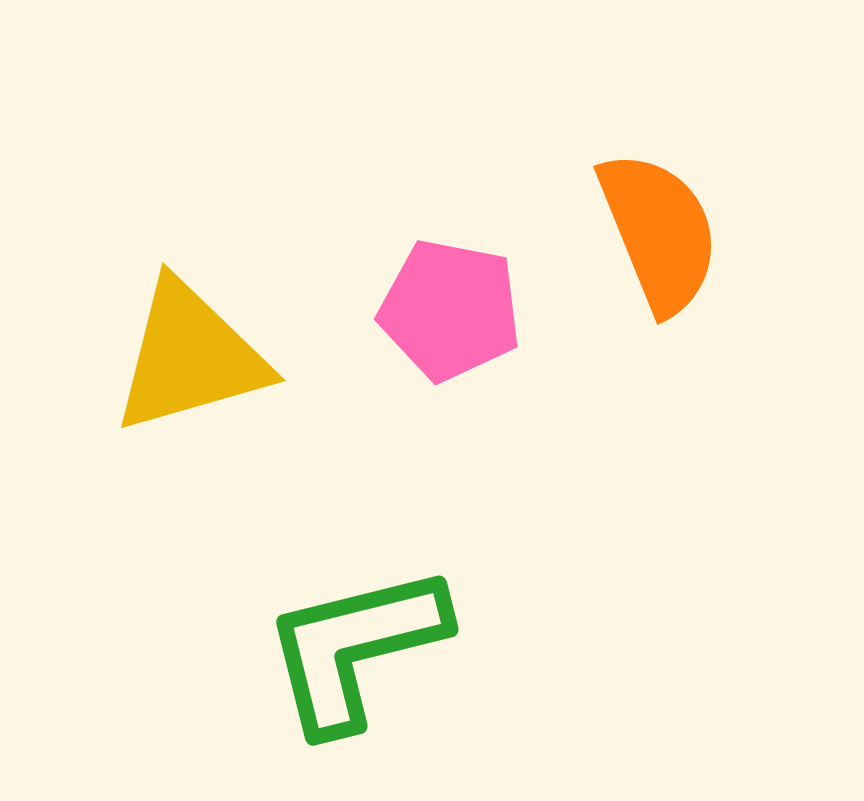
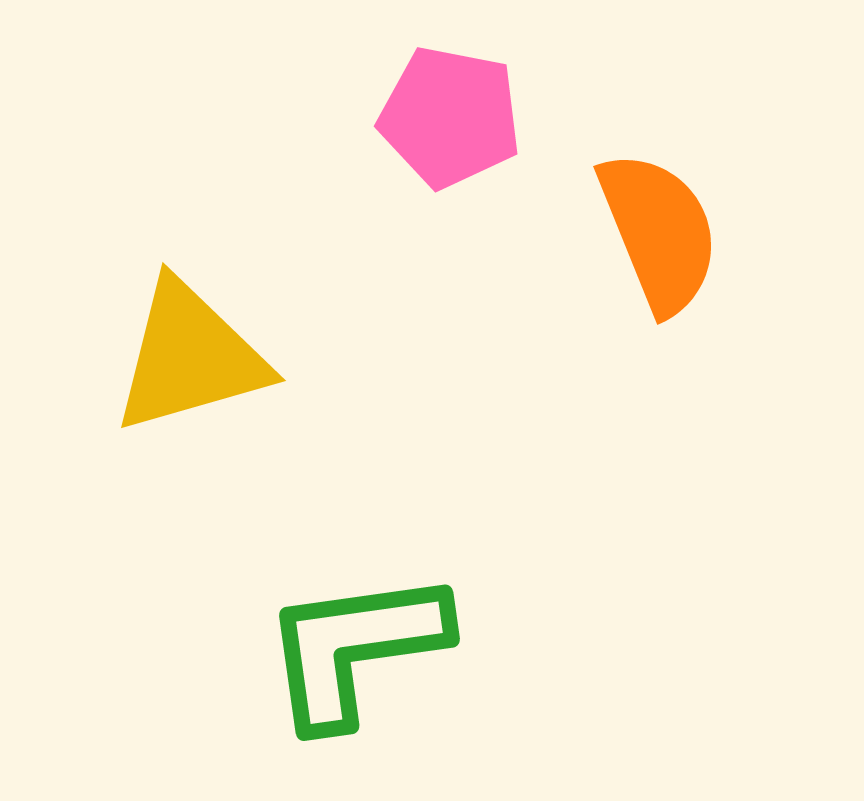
pink pentagon: moved 193 px up
green L-shape: rotated 6 degrees clockwise
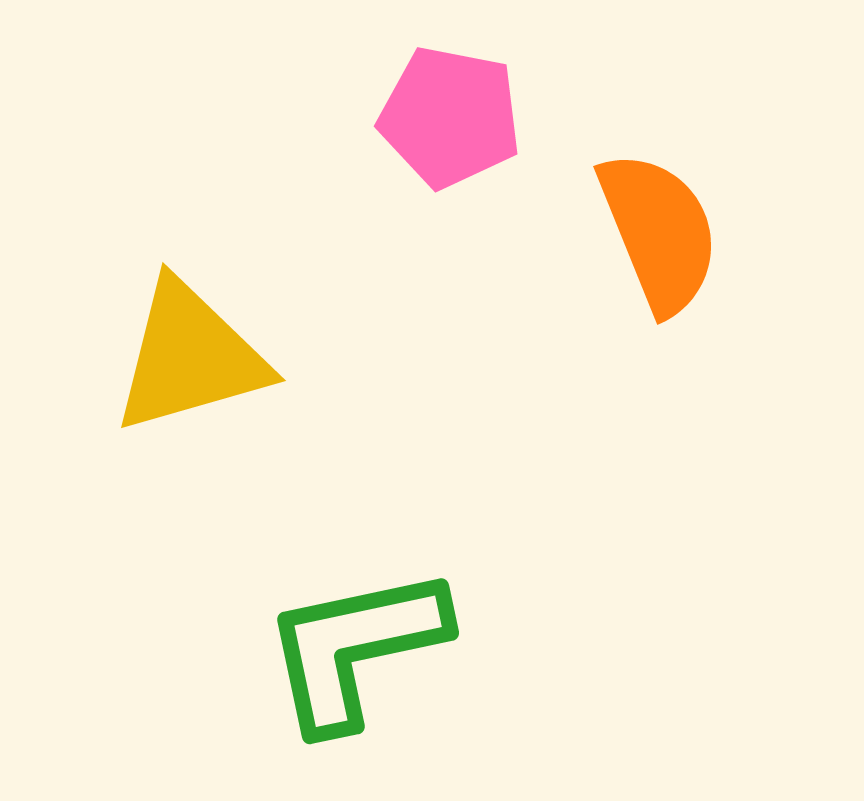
green L-shape: rotated 4 degrees counterclockwise
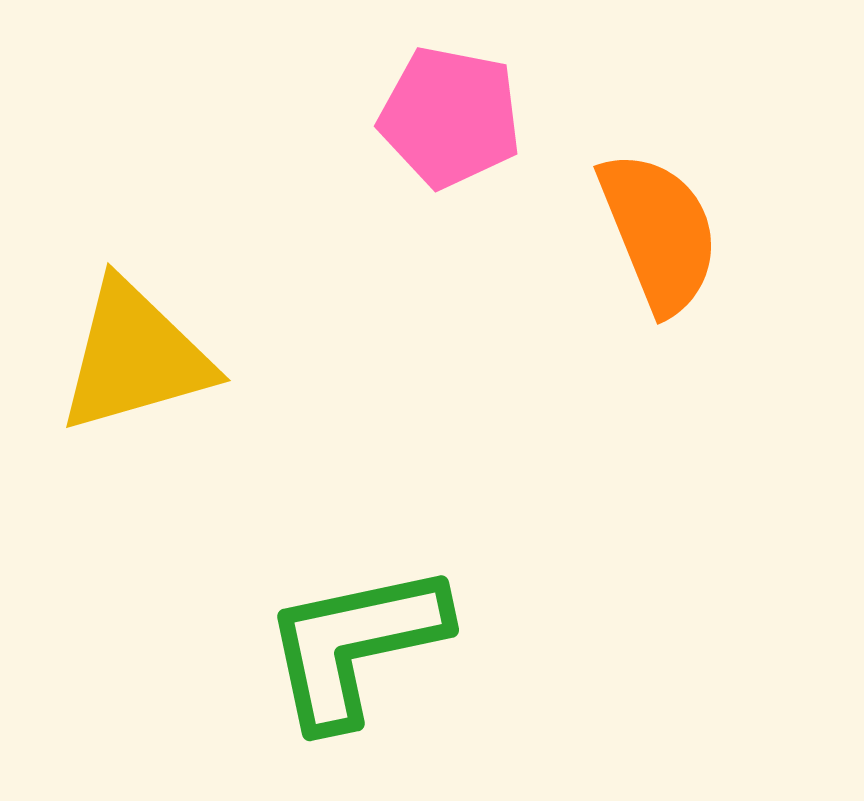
yellow triangle: moved 55 px left
green L-shape: moved 3 px up
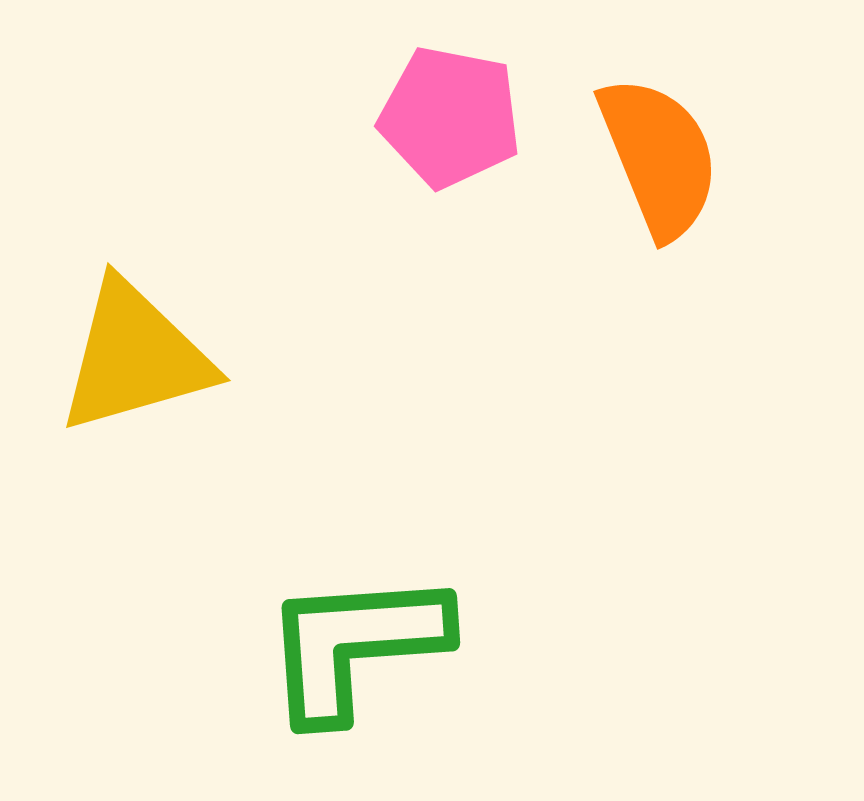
orange semicircle: moved 75 px up
green L-shape: rotated 8 degrees clockwise
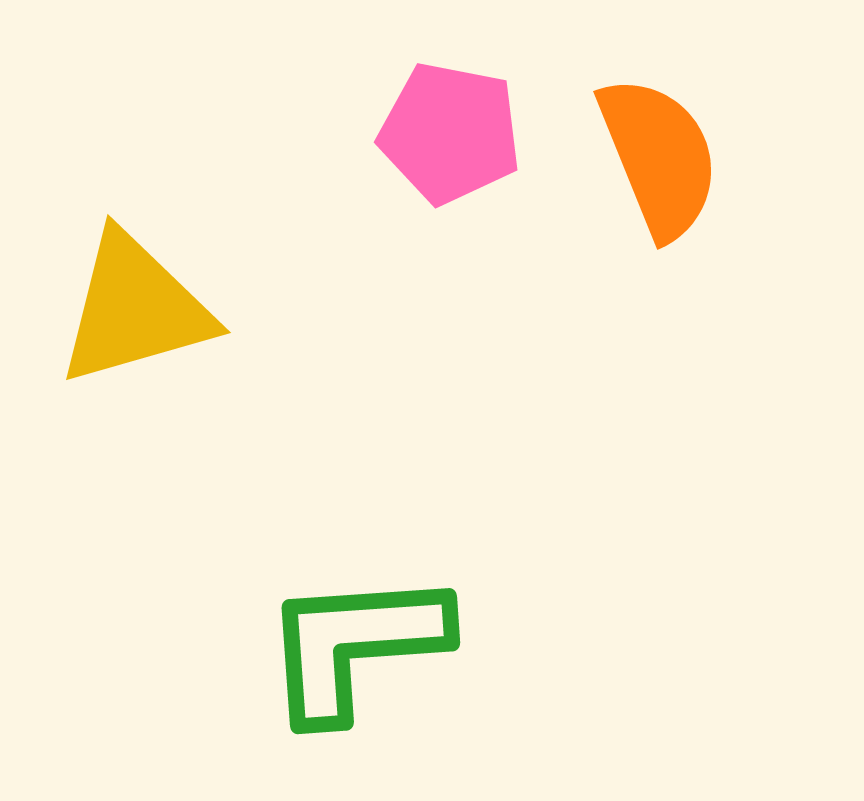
pink pentagon: moved 16 px down
yellow triangle: moved 48 px up
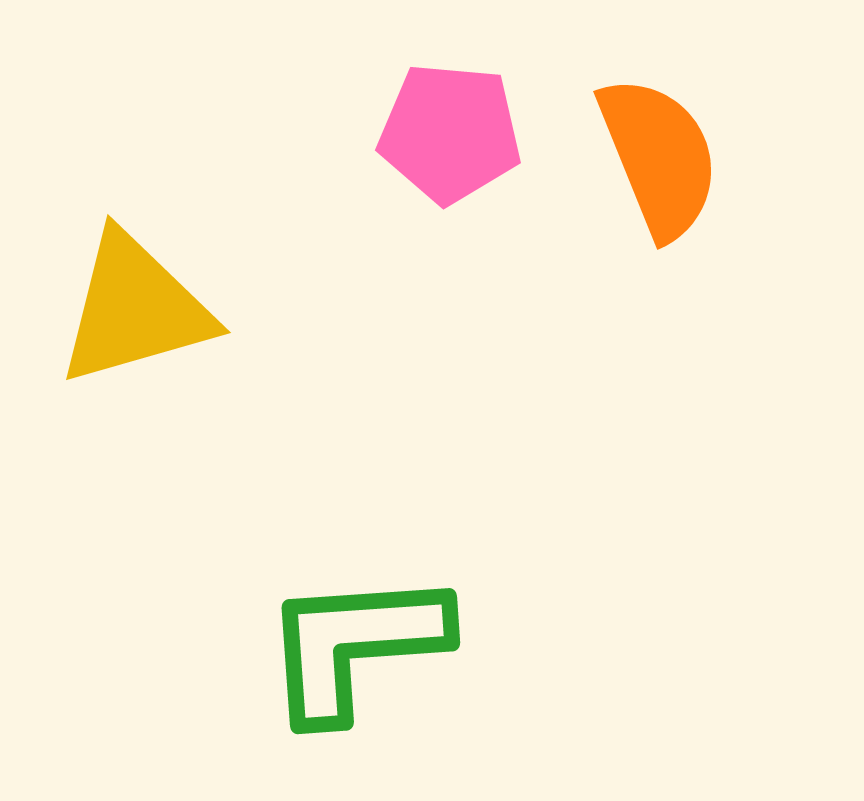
pink pentagon: rotated 6 degrees counterclockwise
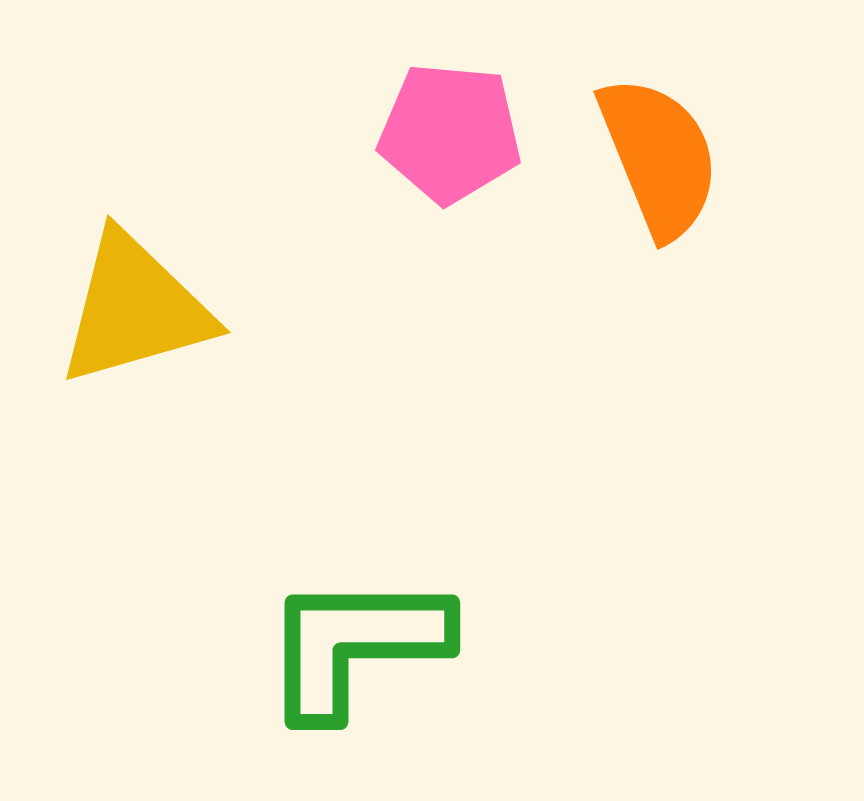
green L-shape: rotated 4 degrees clockwise
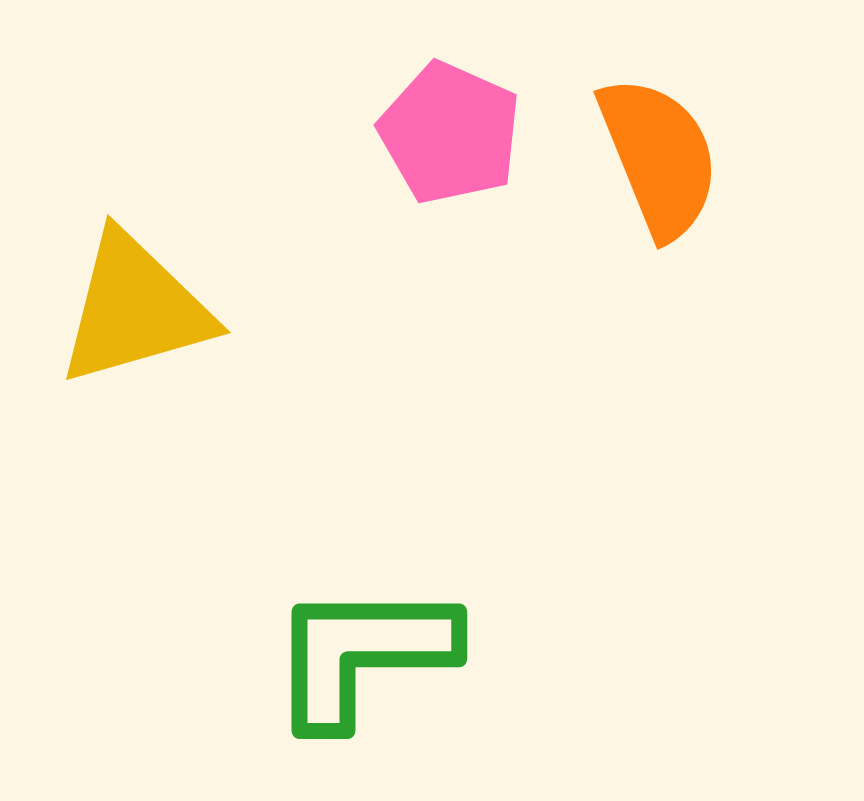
pink pentagon: rotated 19 degrees clockwise
green L-shape: moved 7 px right, 9 px down
